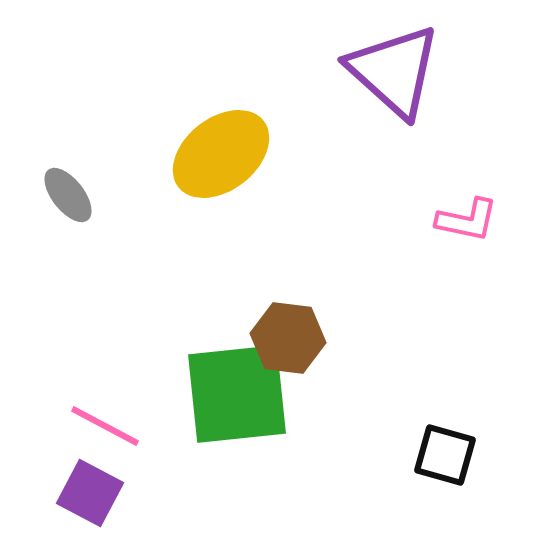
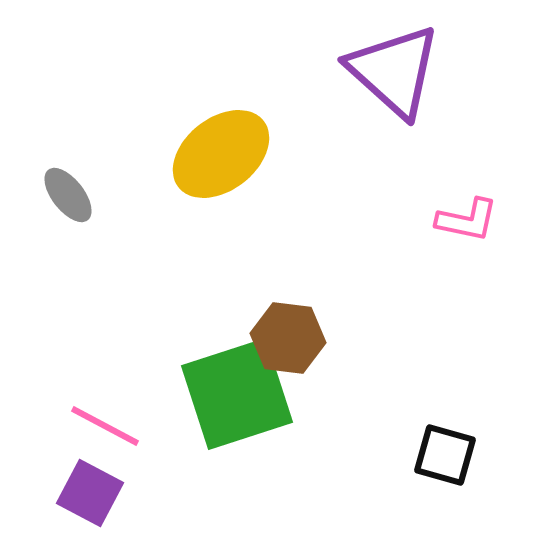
green square: rotated 12 degrees counterclockwise
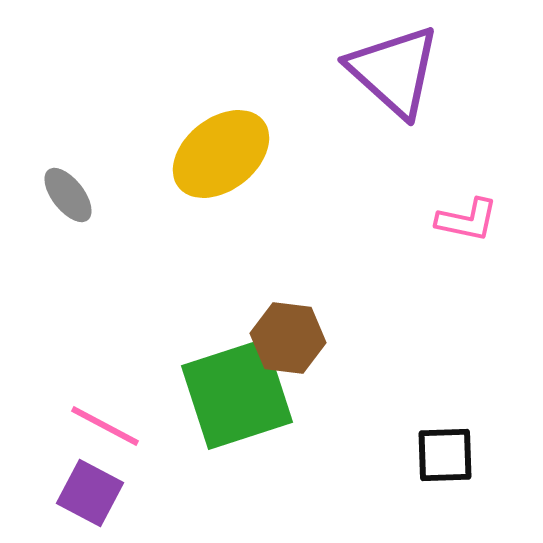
black square: rotated 18 degrees counterclockwise
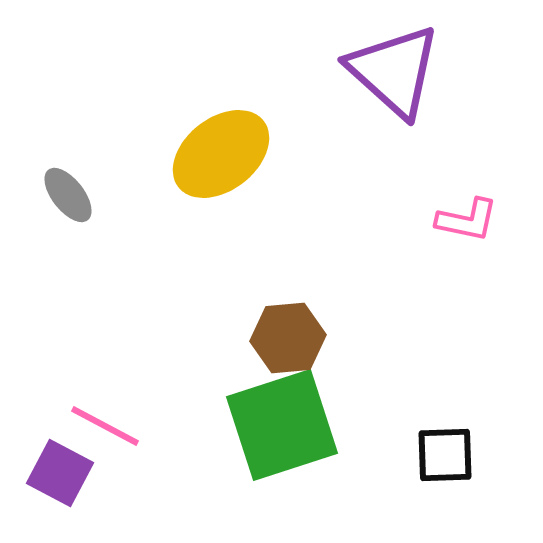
brown hexagon: rotated 12 degrees counterclockwise
green square: moved 45 px right, 31 px down
purple square: moved 30 px left, 20 px up
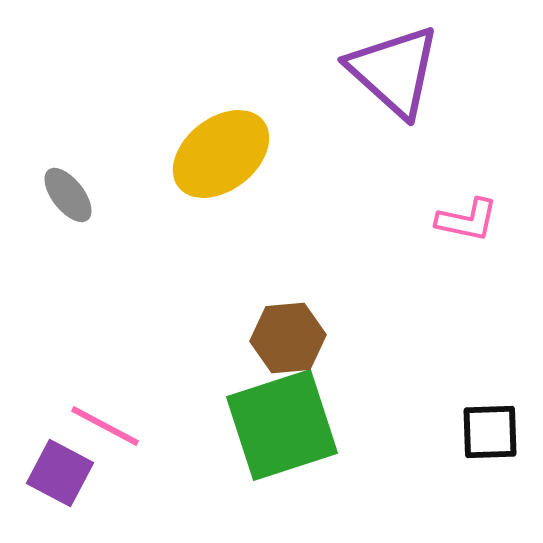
black square: moved 45 px right, 23 px up
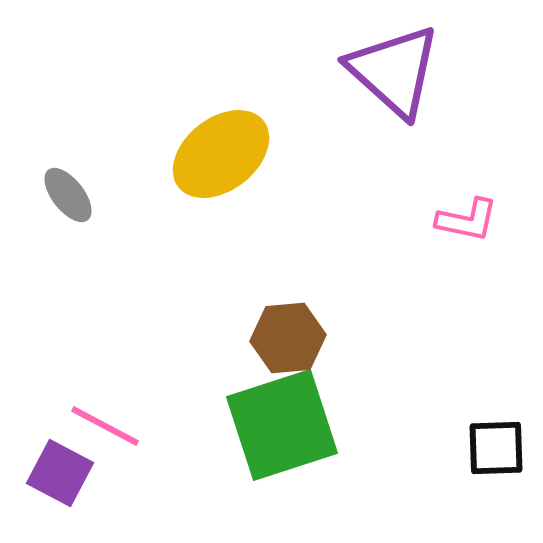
black square: moved 6 px right, 16 px down
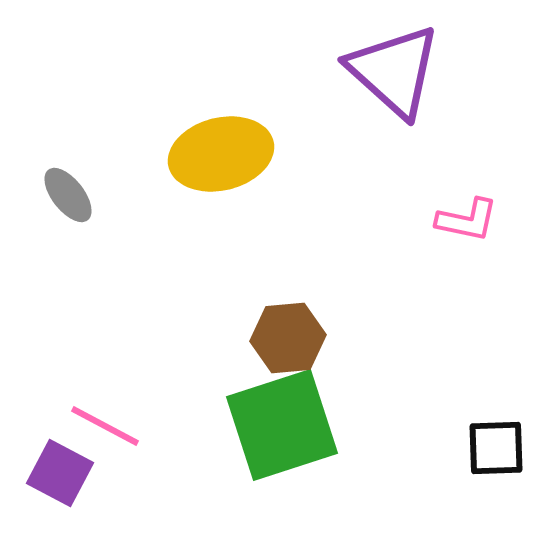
yellow ellipse: rotated 24 degrees clockwise
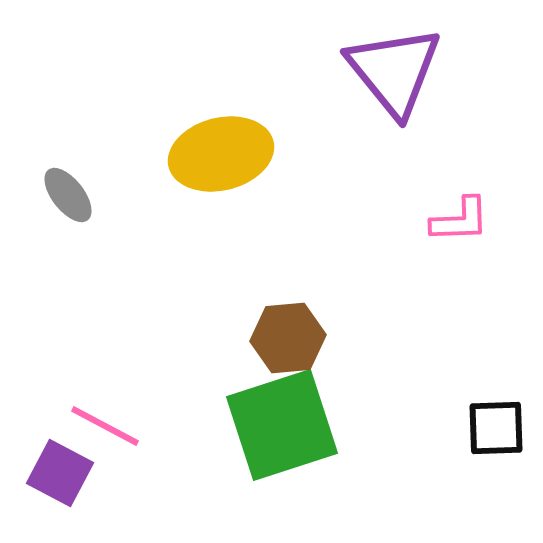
purple triangle: rotated 9 degrees clockwise
pink L-shape: moved 7 px left; rotated 14 degrees counterclockwise
black square: moved 20 px up
